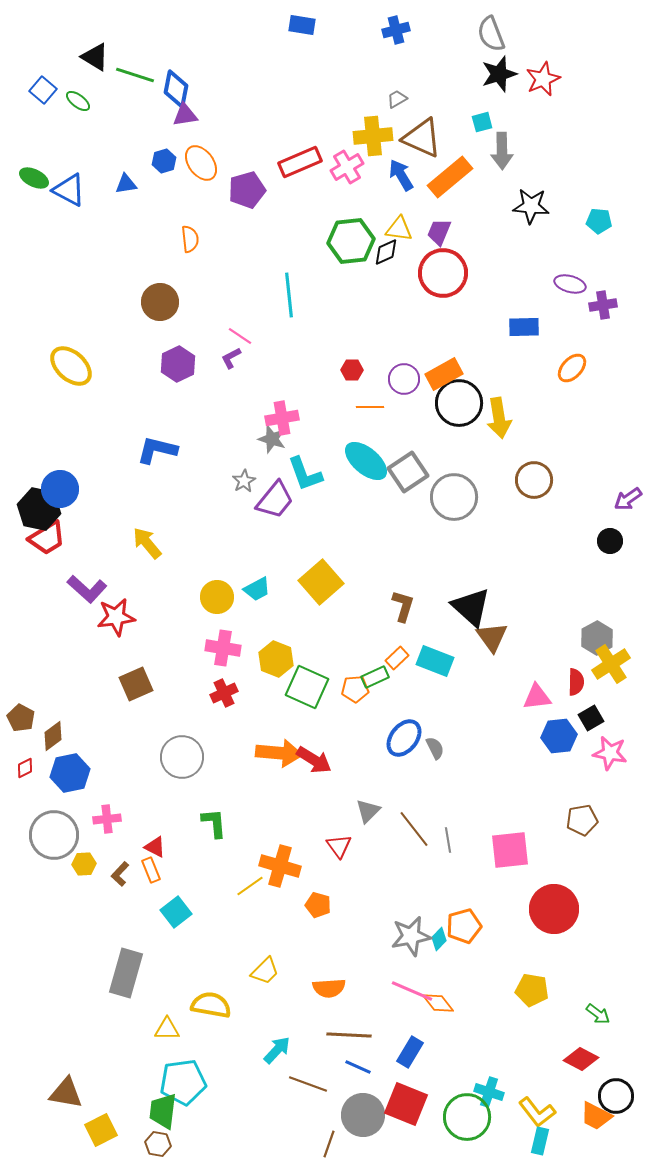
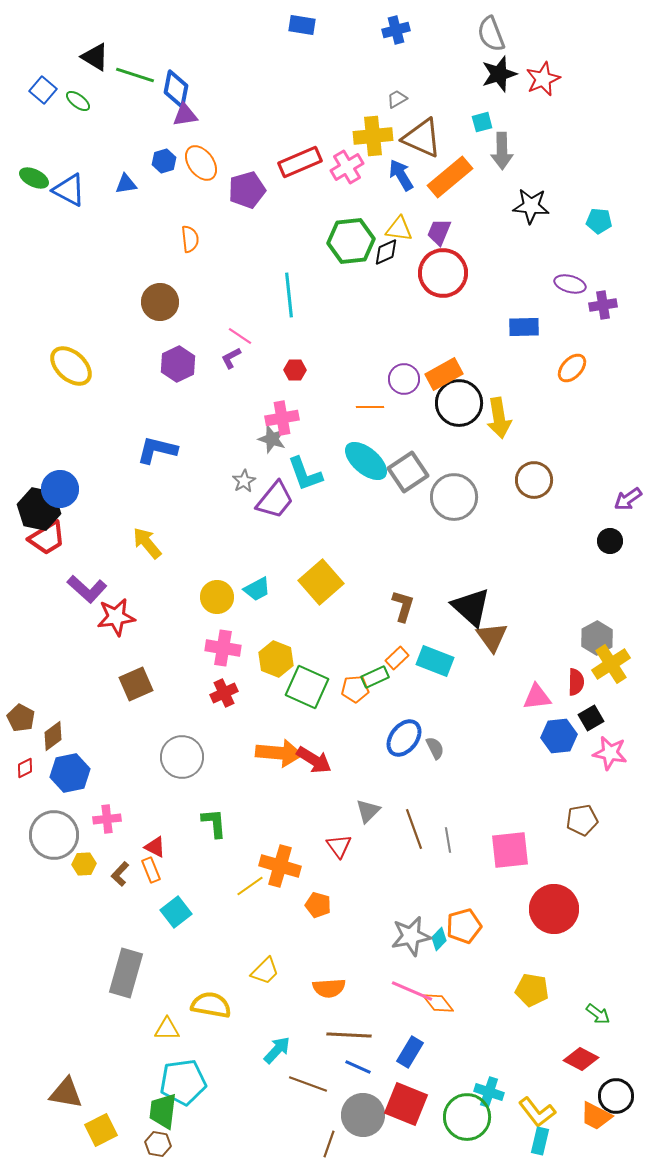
red hexagon at (352, 370): moved 57 px left
brown line at (414, 829): rotated 18 degrees clockwise
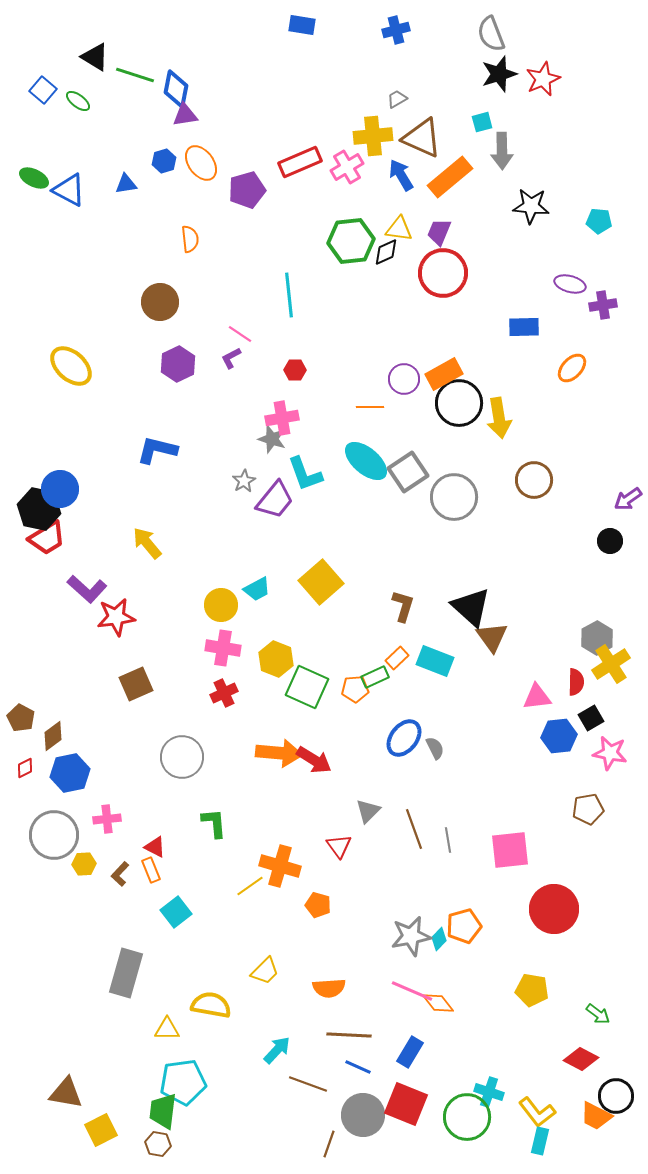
pink line at (240, 336): moved 2 px up
yellow circle at (217, 597): moved 4 px right, 8 px down
brown pentagon at (582, 820): moved 6 px right, 11 px up
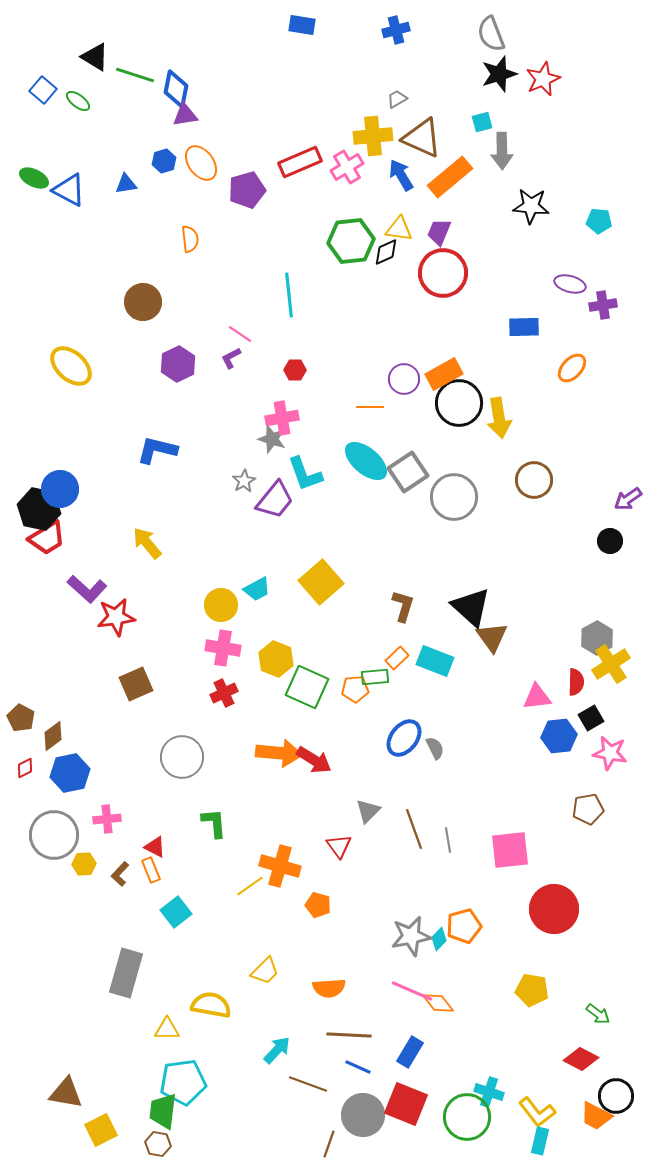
brown circle at (160, 302): moved 17 px left
green rectangle at (375, 677): rotated 20 degrees clockwise
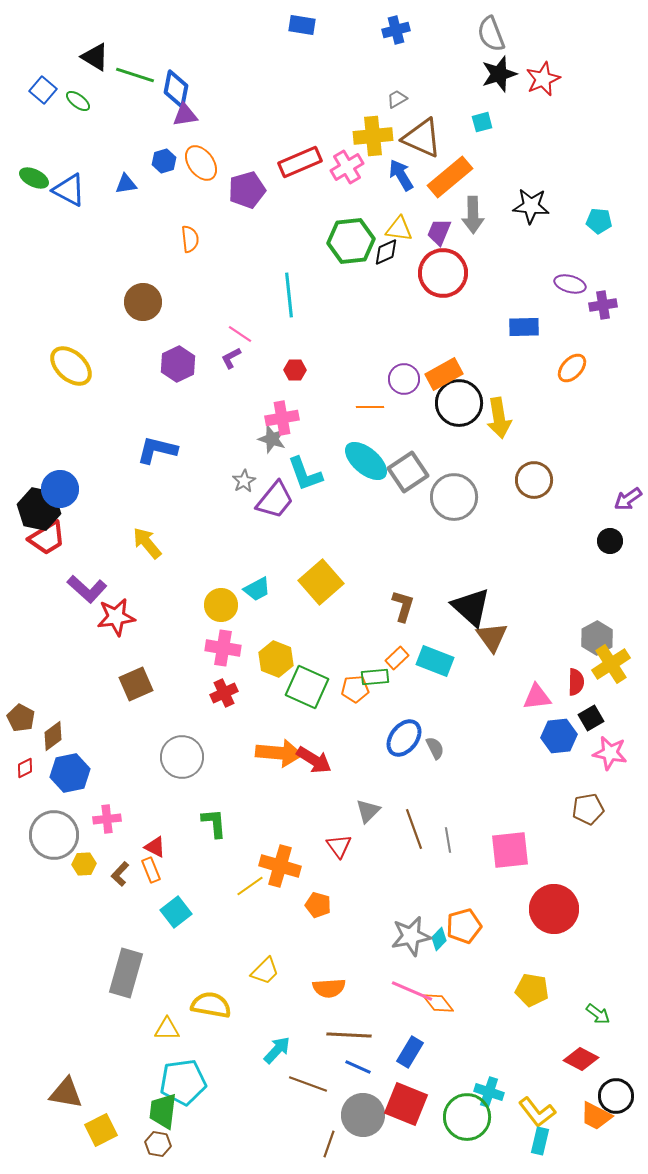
gray arrow at (502, 151): moved 29 px left, 64 px down
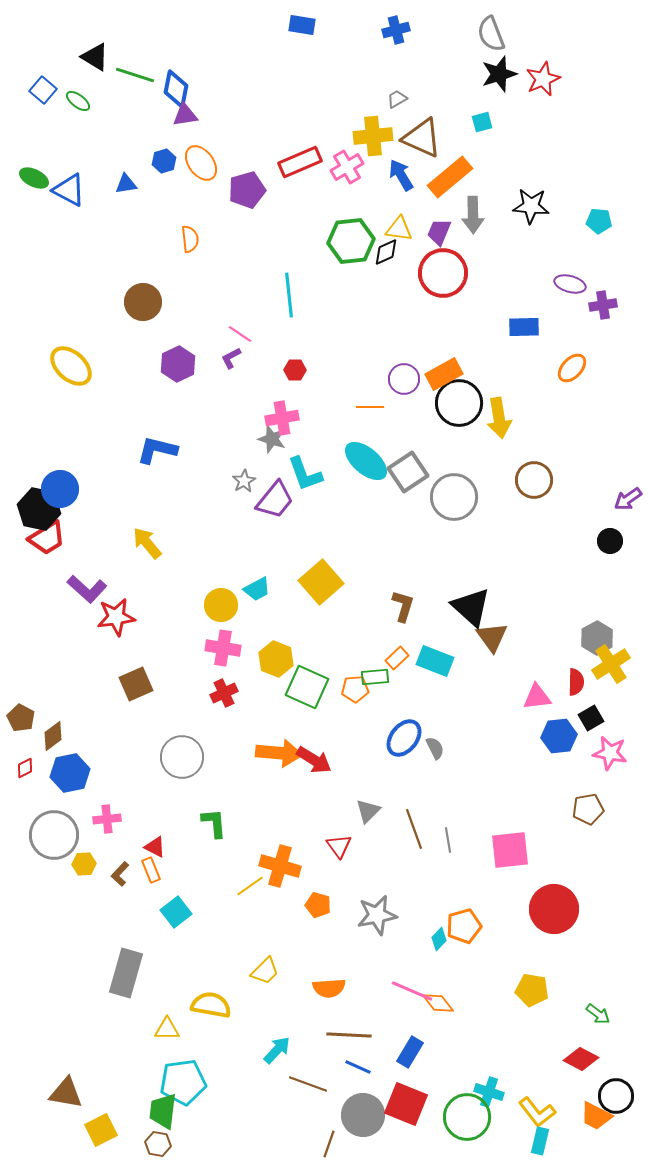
gray star at (411, 936): moved 34 px left, 21 px up
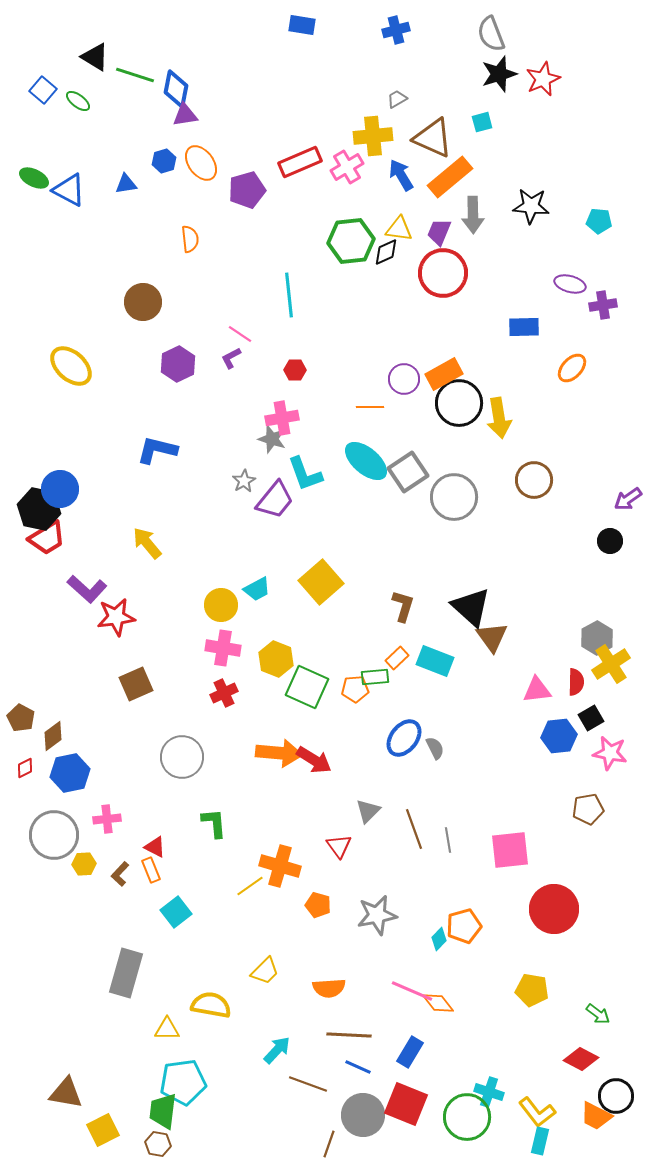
brown triangle at (422, 138): moved 11 px right
pink triangle at (537, 697): moved 7 px up
yellow square at (101, 1130): moved 2 px right
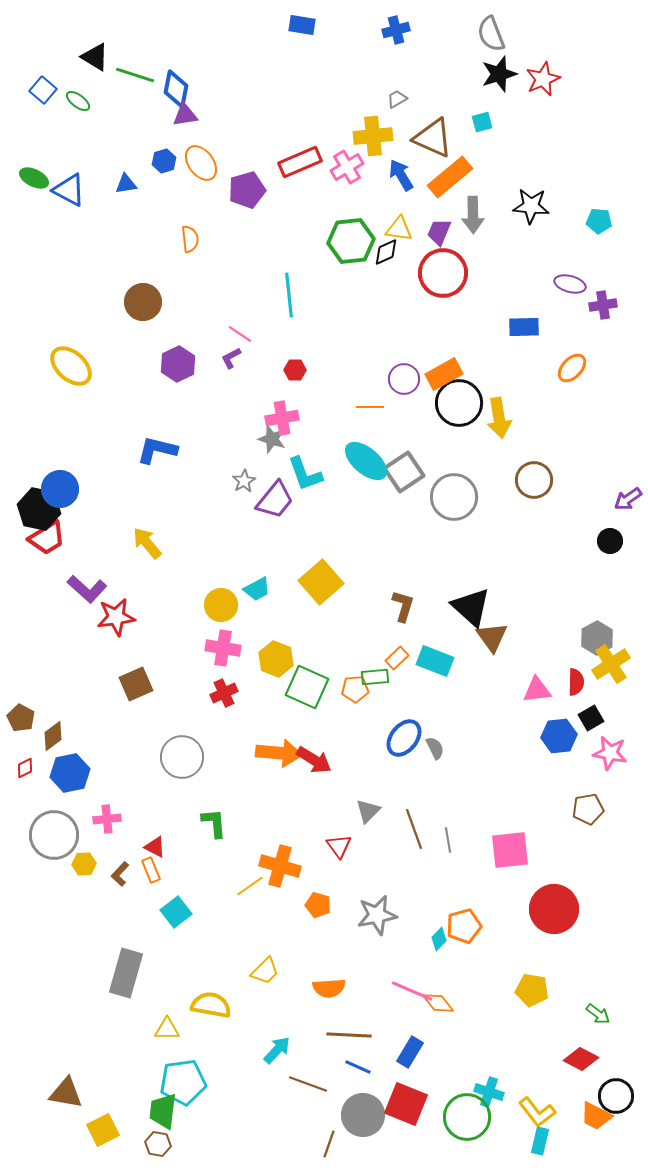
gray square at (408, 472): moved 4 px left
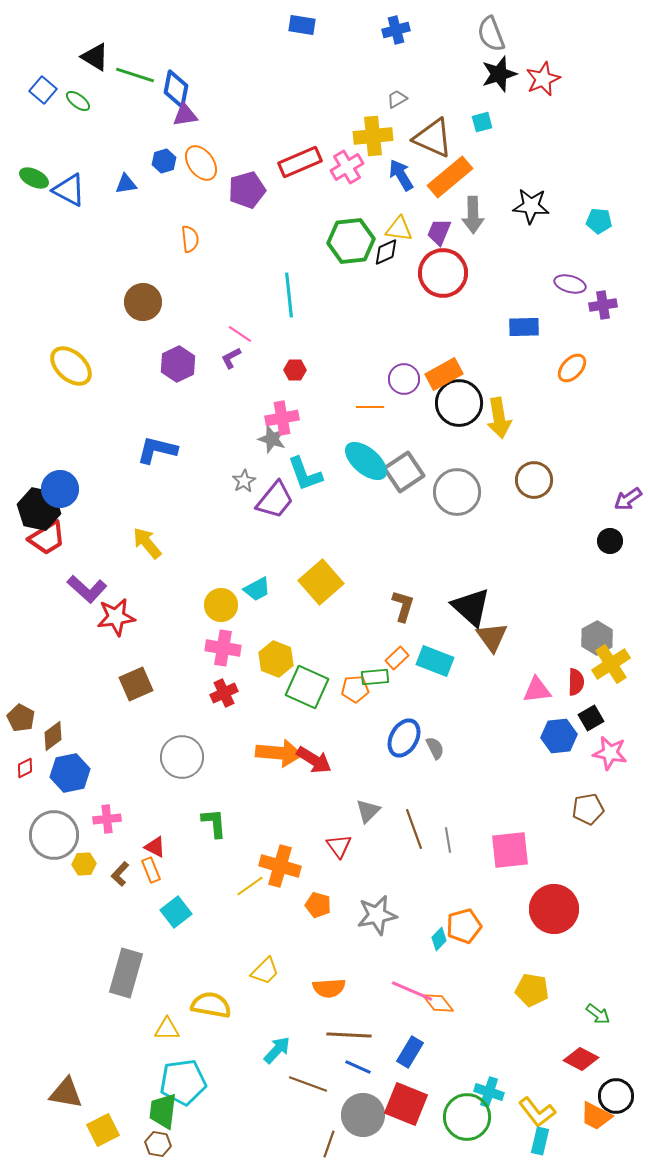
gray circle at (454, 497): moved 3 px right, 5 px up
blue ellipse at (404, 738): rotated 9 degrees counterclockwise
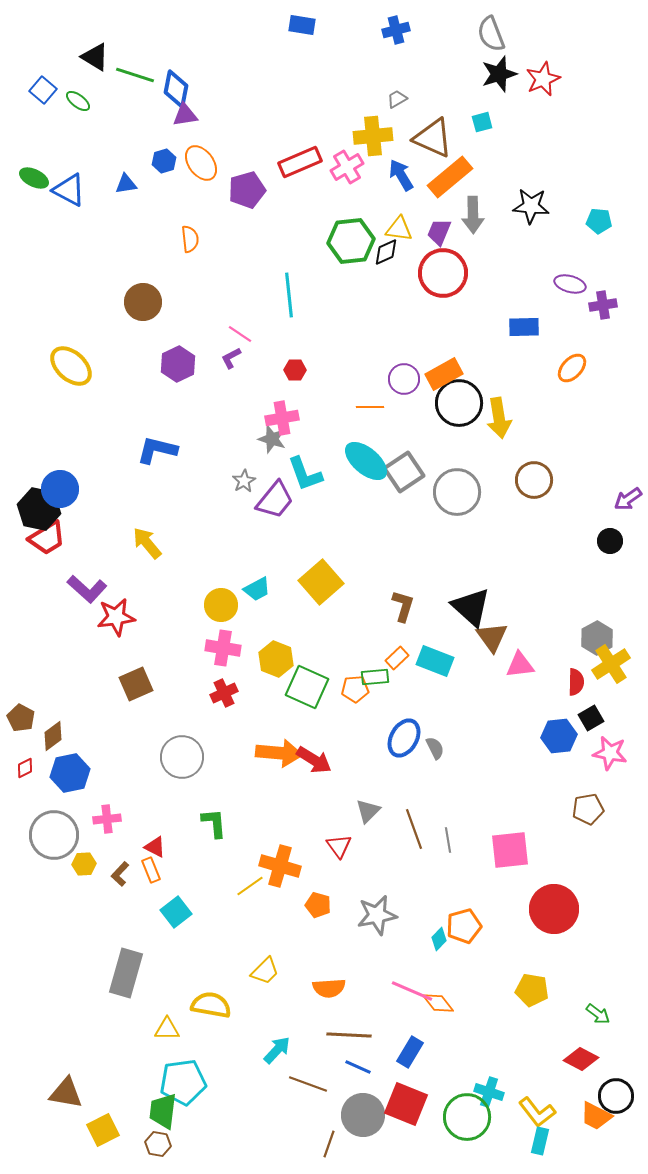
pink triangle at (537, 690): moved 17 px left, 25 px up
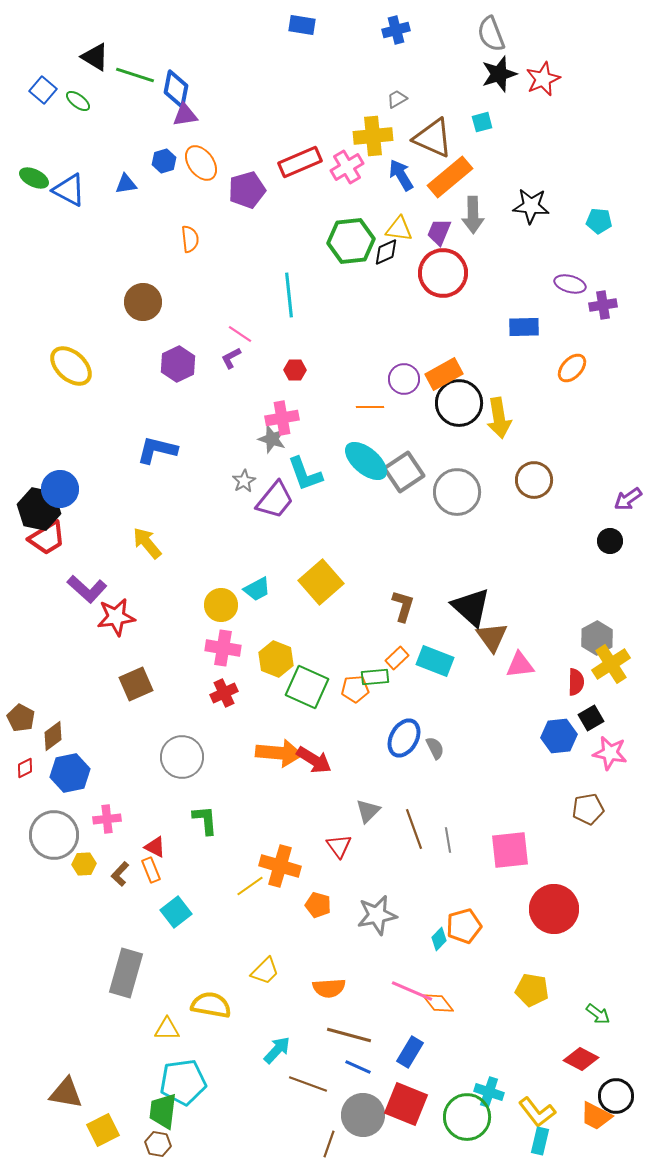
green L-shape at (214, 823): moved 9 px left, 3 px up
brown line at (349, 1035): rotated 12 degrees clockwise
